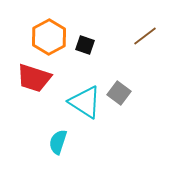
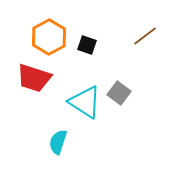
black square: moved 2 px right
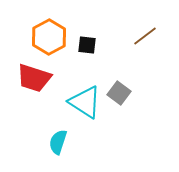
black square: rotated 12 degrees counterclockwise
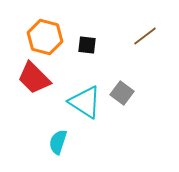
orange hexagon: moved 4 px left; rotated 16 degrees counterclockwise
red trapezoid: rotated 27 degrees clockwise
gray square: moved 3 px right
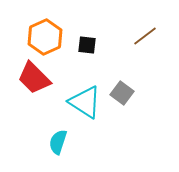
orange hexagon: rotated 20 degrees clockwise
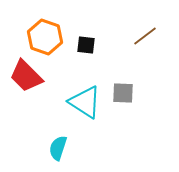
orange hexagon: rotated 16 degrees counterclockwise
black square: moved 1 px left
red trapezoid: moved 8 px left, 2 px up
gray square: moved 1 px right; rotated 35 degrees counterclockwise
cyan semicircle: moved 6 px down
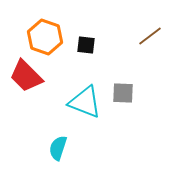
brown line: moved 5 px right
cyan triangle: rotated 12 degrees counterclockwise
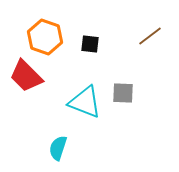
black square: moved 4 px right, 1 px up
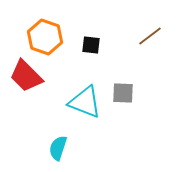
black square: moved 1 px right, 1 px down
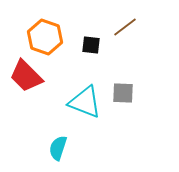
brown line: moved 25 px left, 9 px up
